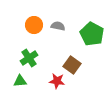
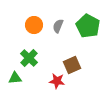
gray semicircle: rotated 80 degrees counterclockwise
green pentagon: moved 4 px left, 8 px up
green cross: rotated 12 degrees counterclockwise
brown square: rotated 30 degrees clockwise
green triangle: moved 5 px left, 3 px up
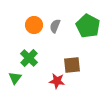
gray semicircle: moved 3 px left
brown square: rotated 18 degrees clockwise
green triangle: rotated 48 degrees counterclockwise
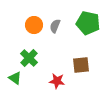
green pentagon: moved 3 px up; rotated 15 degrees counterclockwise
brown square: moved 9 px right
green triangle: rotated 32 degrees counterclockwise
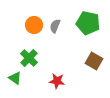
brown square: moved 13 px right, 4 px up; rotated 36 degrees clockwise
